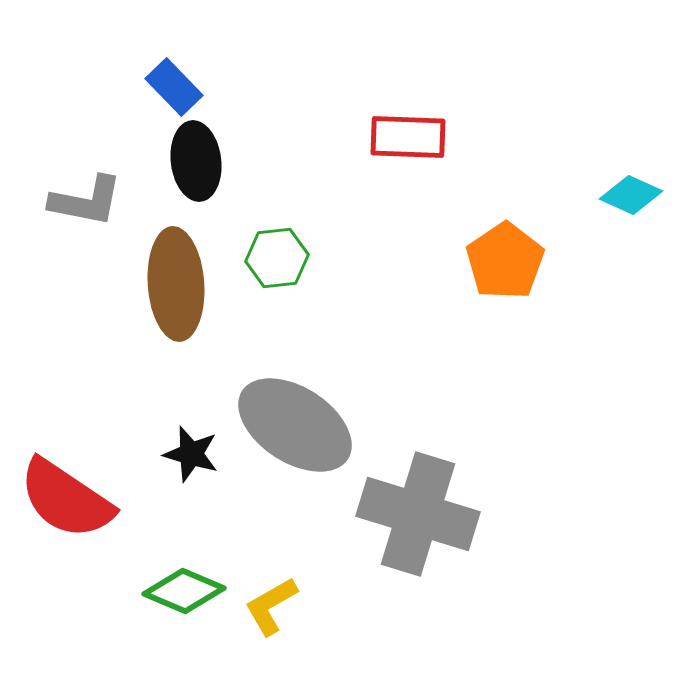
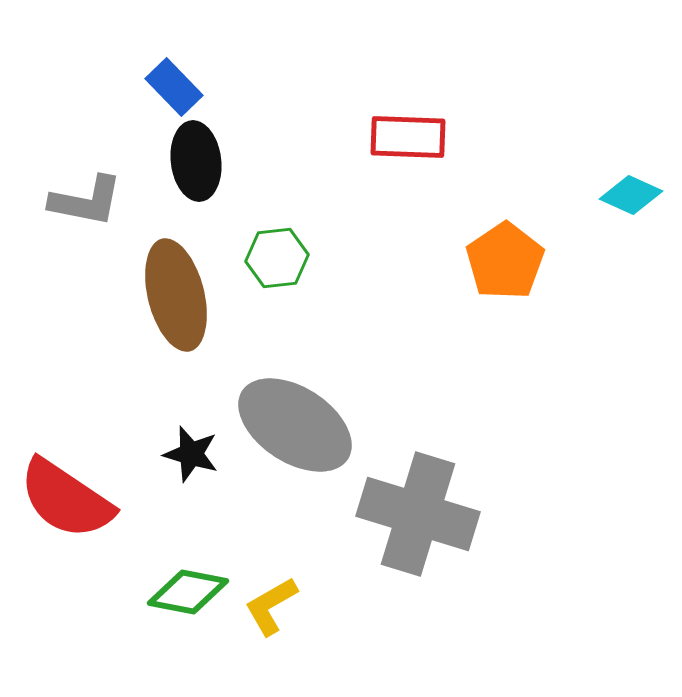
brown ellipse: moved 11 px down; rotated 10 degrees counterclockwise
green diamond: moved 4 px right, 1 px down; rotated 12 degrees counterclockwise
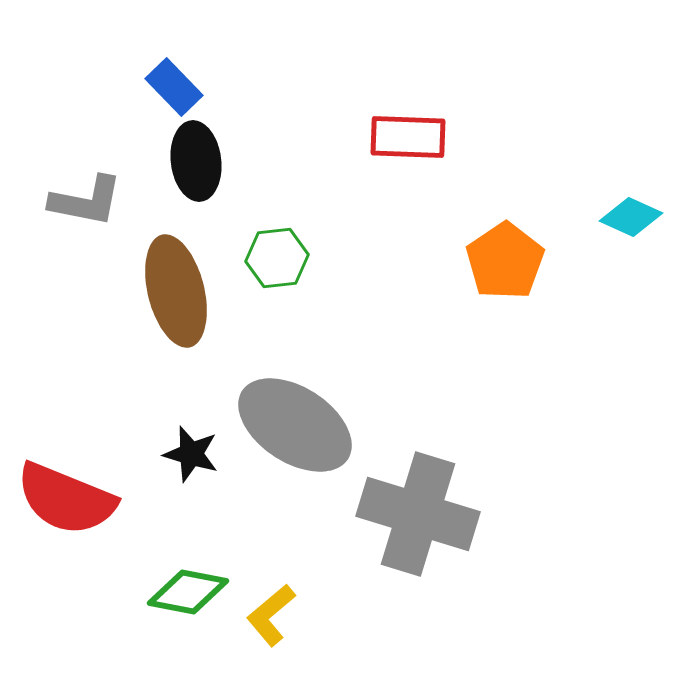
cyan diamond: moved 22 px down
brown ellipse: moved 4 px up
red semicircle: rotated 12 degrees counterclockwise
yellow L-shape: moved 9 px down; rotated 10 degrees counterclockwise
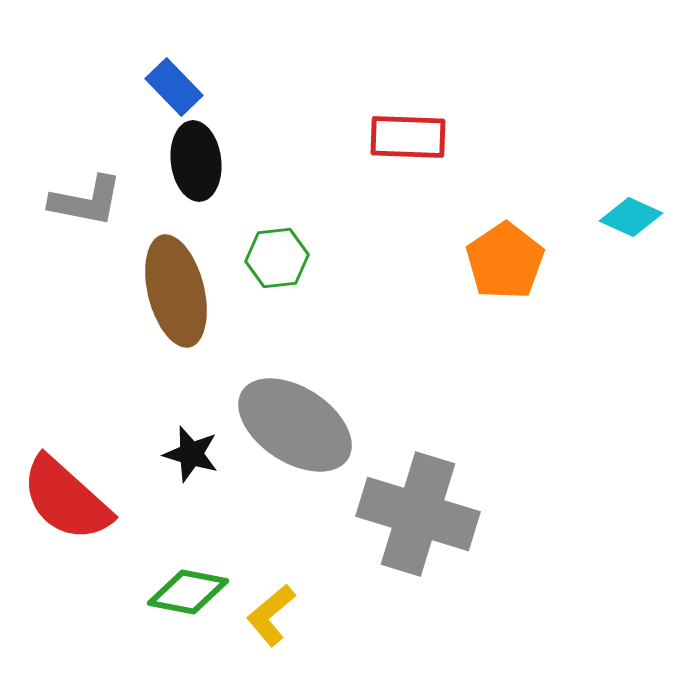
red semicircle: rotated 20 degrees clockwise
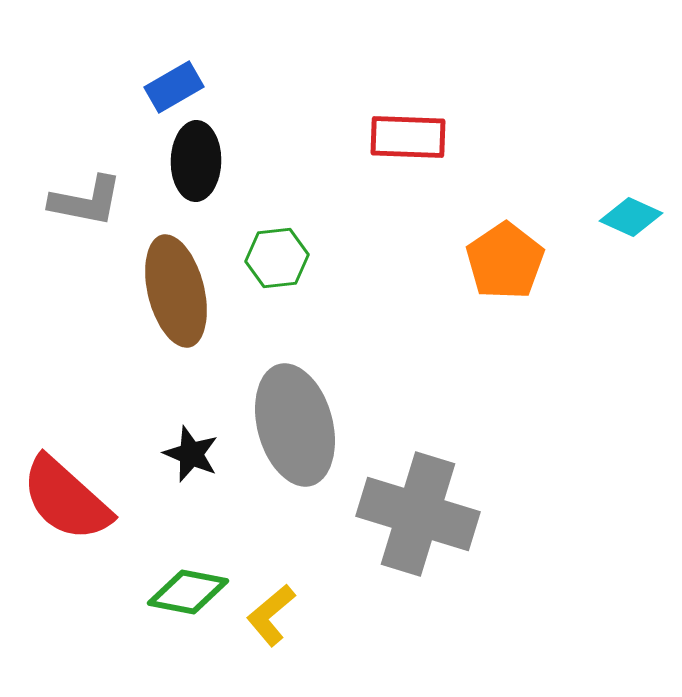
blue rectangle: rotated 76 degrees counterclockwise
black ellipse: rotated 8 degrees clockwise
gray ellipse: rotated 42 degrees clockwise
black star: rotated 6 degrees clockwise
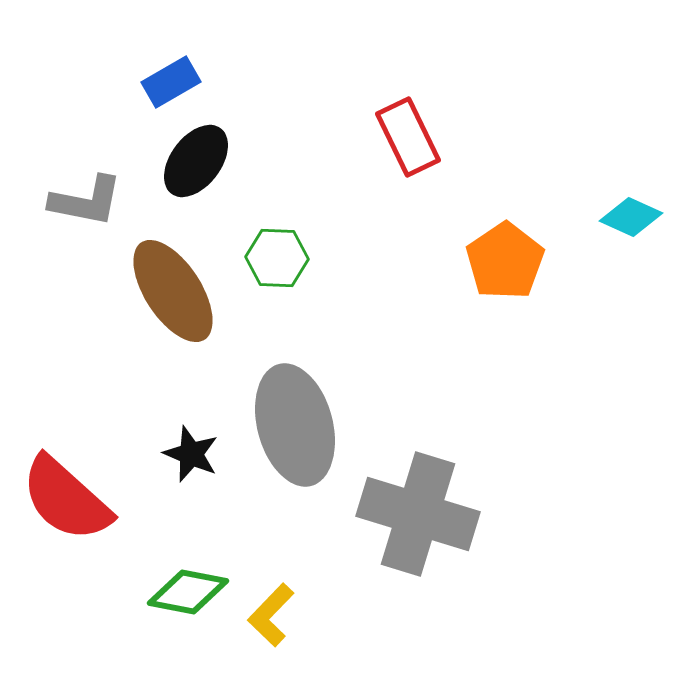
blue rectangle: moved 3 px left, 5 px up
red rectangle: rotated 62 degrees clockwise
black ellipse: rotated 36 degrees clockwise
green hexagon: rotated 8 degrees clockwise
brown ellipse: moved 3 px left; rotated 19 degrees counterclockwise
yellow L-shape: rotated 6 degrees counterclockwise
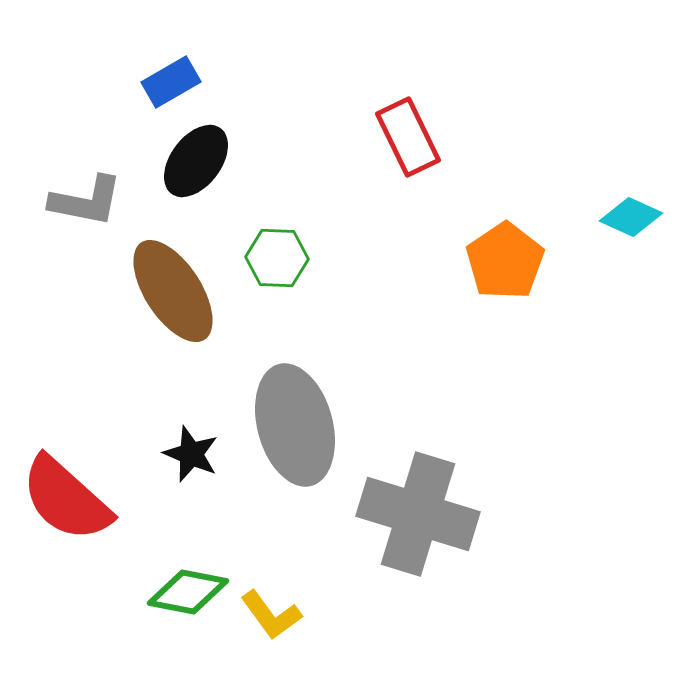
yellow L-shape: rotated 80 degrees counterclockwise
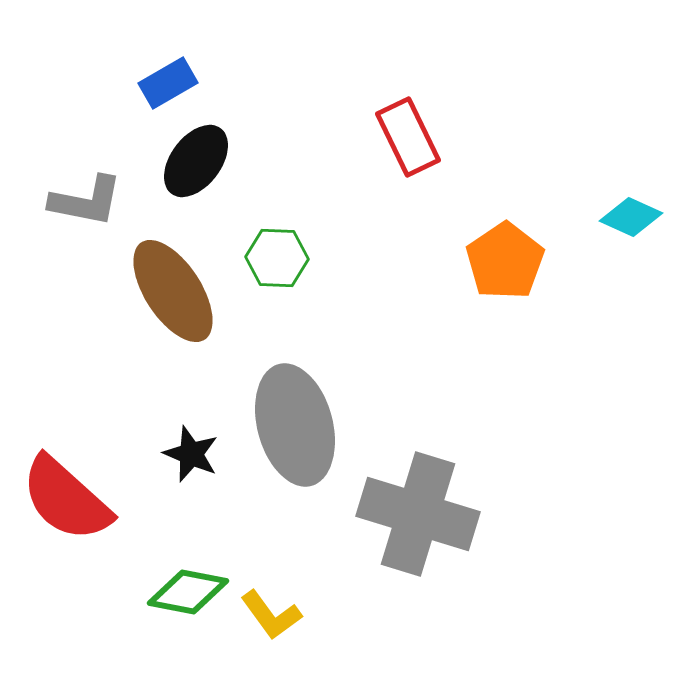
blue rectangle: moved 3 px left, 1 px down
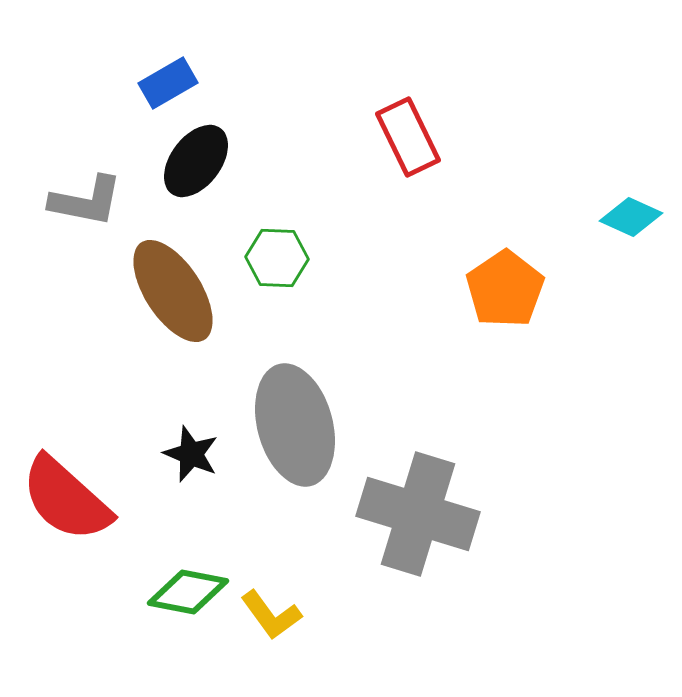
orange pentagon: moved 28 px down
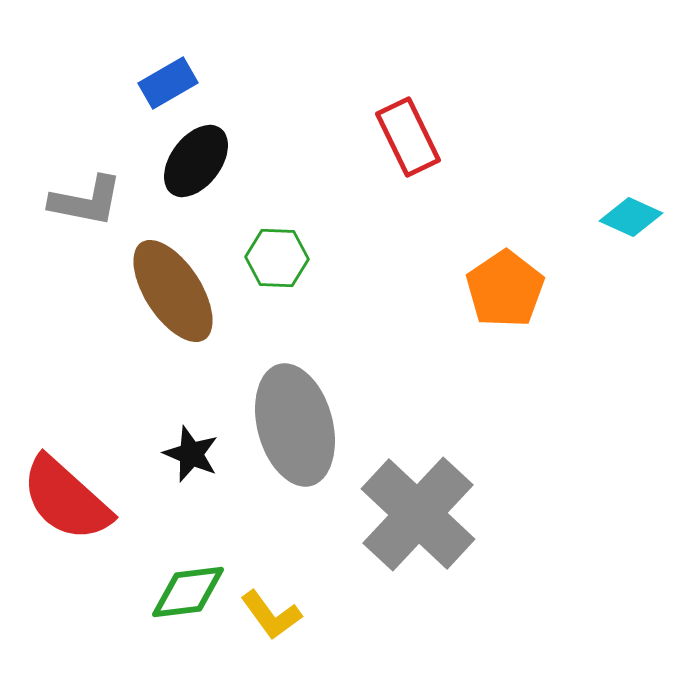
gray cross: rotated 26 degrees clockwise
green diamond: rotated 18 degrees counterclockwise
